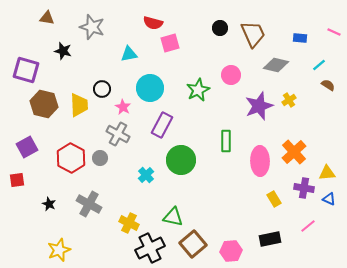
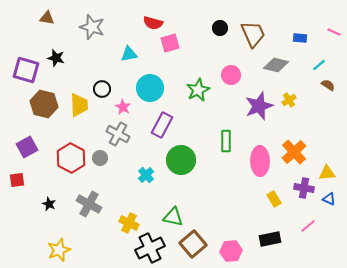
black star at (63, 51): moved 7 px left, 7 px down
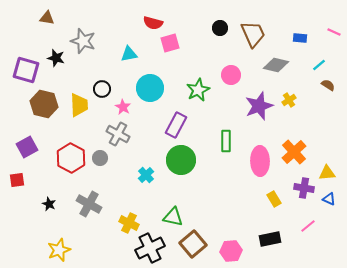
gray star at (92, 27): moved 9 px left, 14 px down
purple rectangle at (162, 125): moved 14 px right
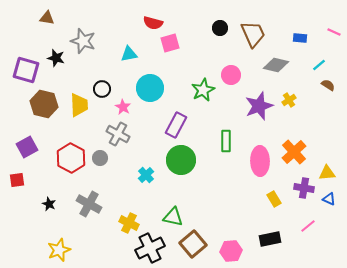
green star at (198, 90): moved 5 px right
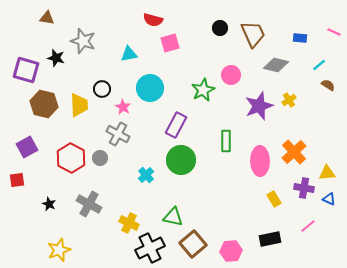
red semicircle at (153, 23): moved 3 px up
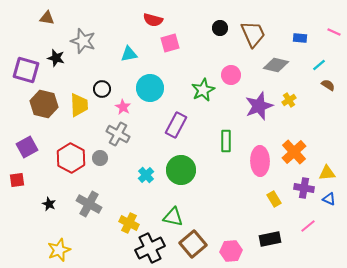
green circle at (181, 160): moved 10 px down
